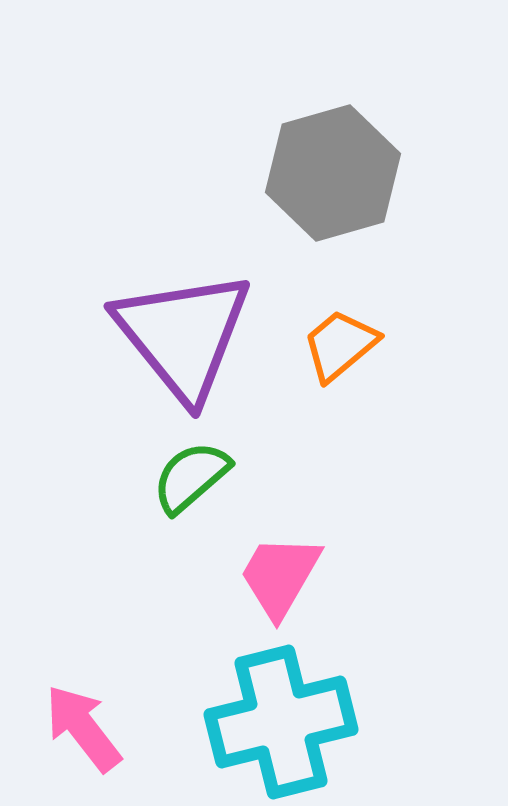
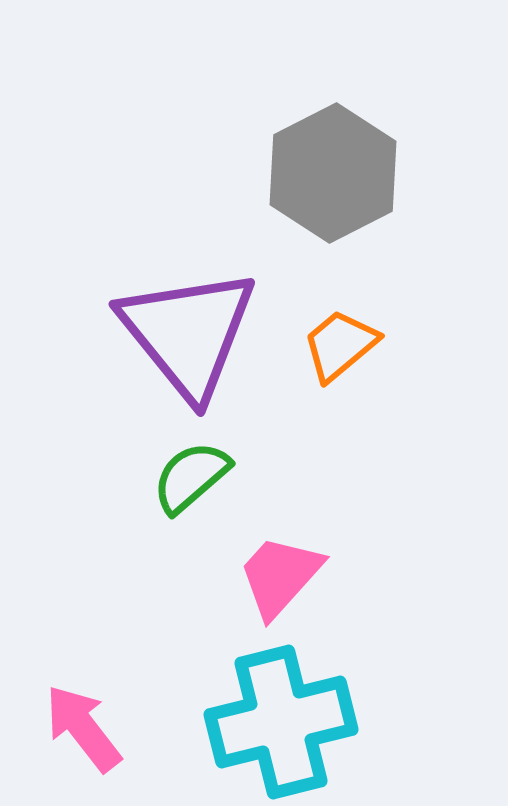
gray hexagon: rotated 11 degrees counterclockwise
purple triangle: moved 5 px right, 2 px up
pink trapezoid: rotated 12 degrees clockwise
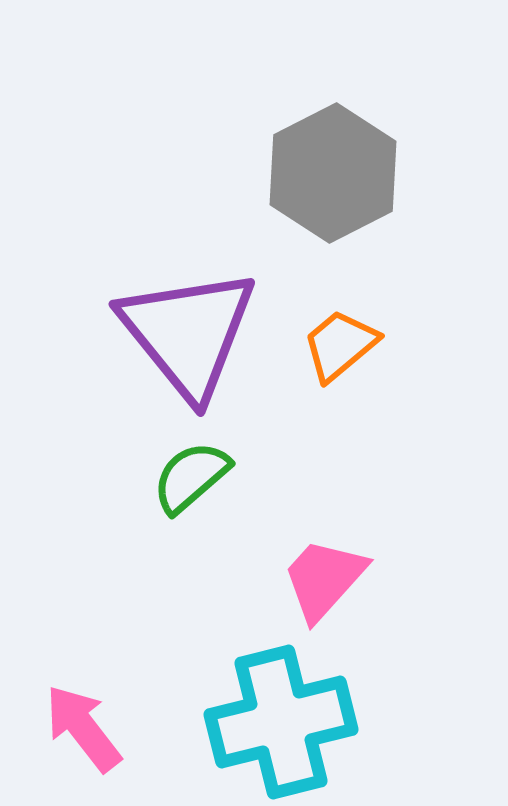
pink trapezoid: moved 44 px right, 3 px down
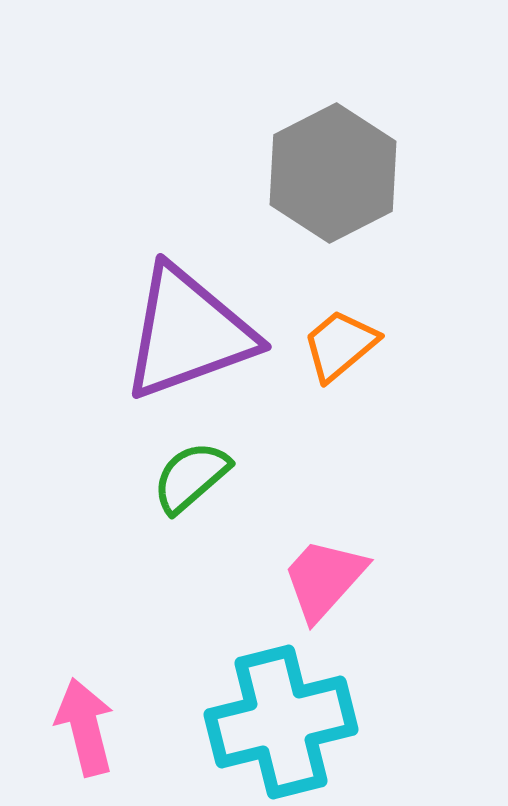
purple triangle: rotated 49 degrees clockwise
pink arrow: moved 2 px right, 1 px up; rotated 24 degrees clockwise
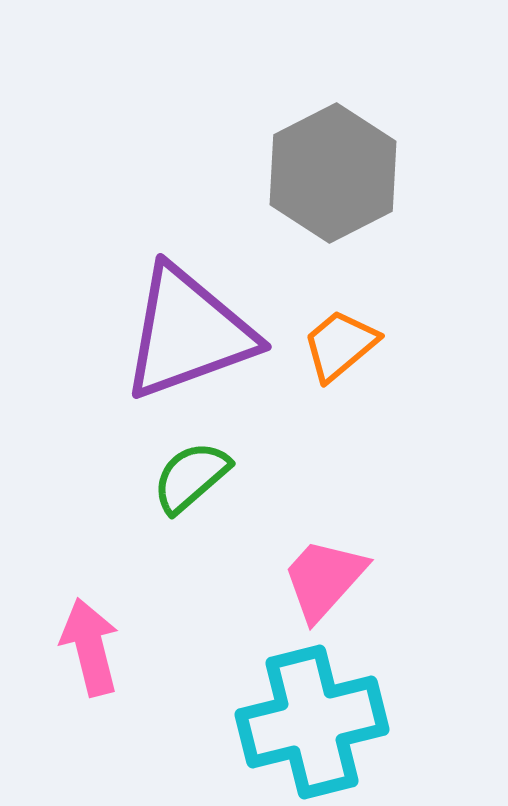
cyan cross: moved 31 px right
pink arrow: moved 5 px right, 80 px up
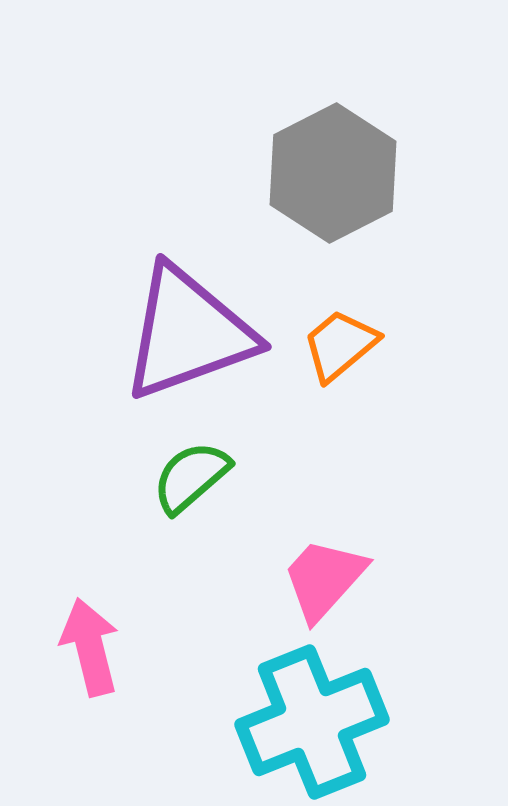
cyan cross: rotated 8 degrees counterclockwise
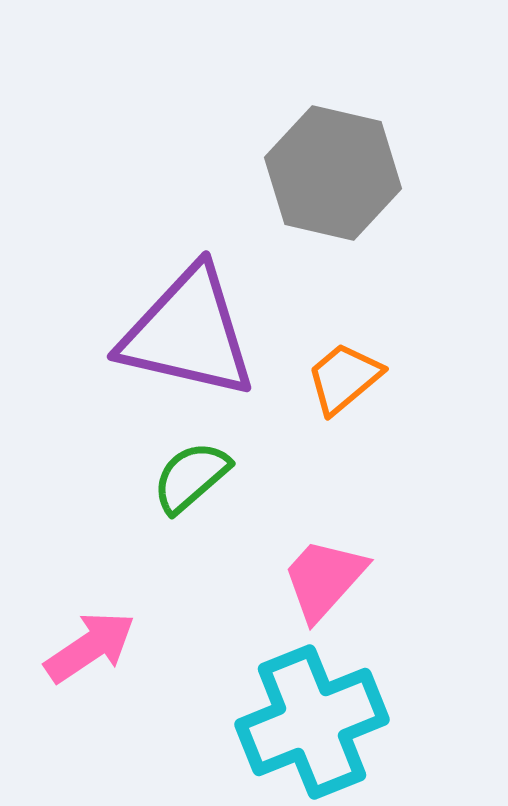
gray hexagon: rotated 20 degrees counterclockwise
purple triangle: rotated 33 degrees clockwise
orange trapezoid: moved 4 px right, 33 px down
pink arrow: rotated 70 degrees clockwise
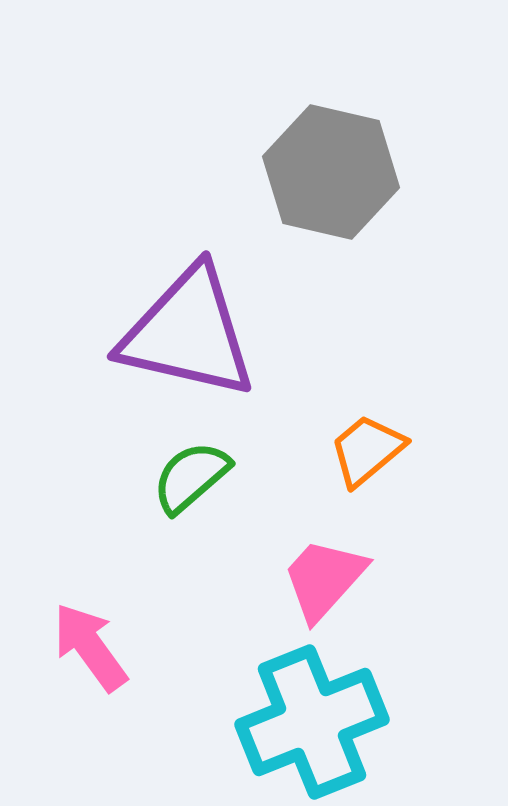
gray hexagon: moved 2 px left, 1 px up
orange trapezoid: moved 23 px right, 72 px down
pink arrow: rotated 92 degrees counterclockwise
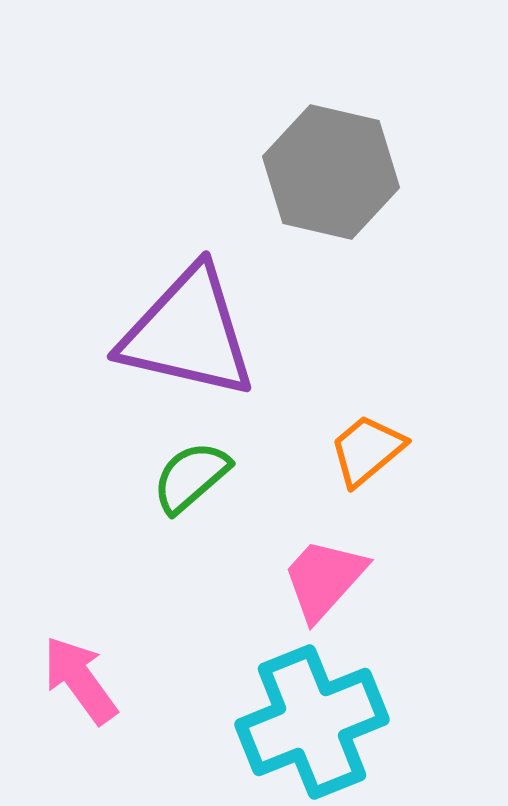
pink arrow: moved 10 px left, 33 px down
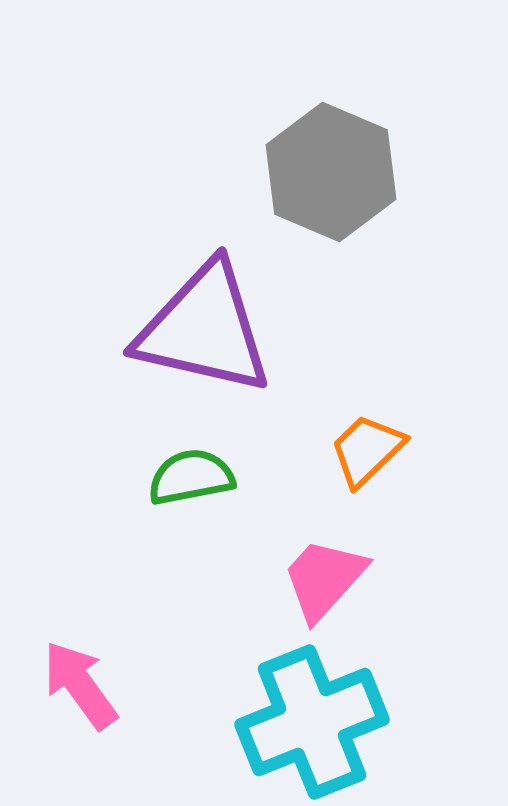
gray hexagon: rotated 10 degrees clockwise
purple triangle: moved 16 px right, 4 px up
orange trapezoid: rotated 4 degrees counterclockwise
green semicircle: rotated 30 degrees clockwise
pink arrow: moved 5 px down
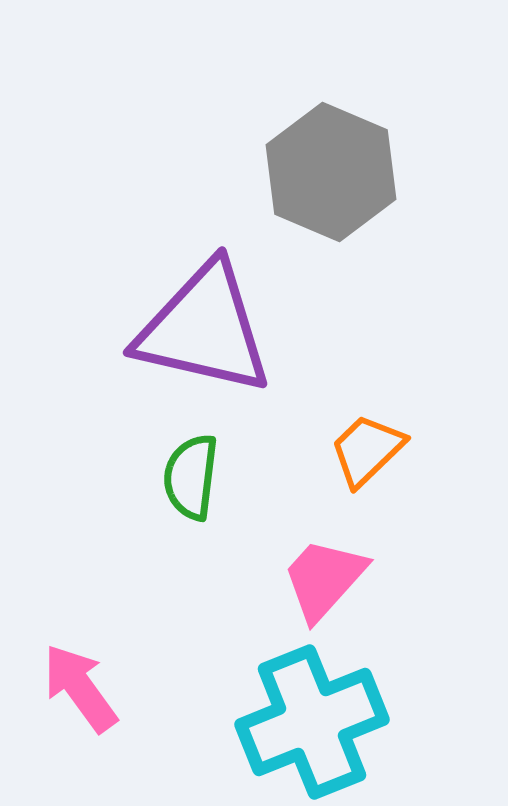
green semicircle: rotated 72 degrees counterclockwise
pink arrow: moved 3 px down
